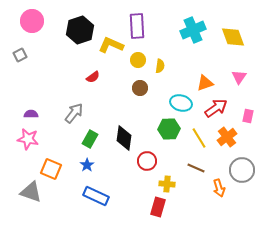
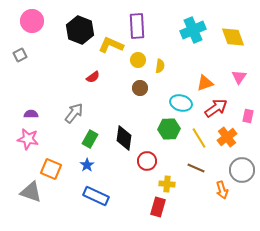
black hexagon: rotated 20 degrees counterclockwise
orange arrow: moved 3 px right, 2 px down
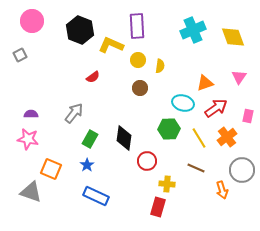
cyan ellipse: moved 2 px right
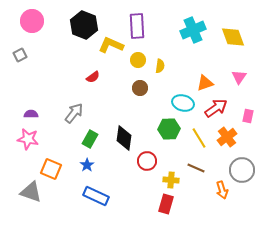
black hexagon: moved 4 px right, 5 px up
yellow cross: moved 4 px right, 4 px up
red rectangle: moved 8 px right, 3 px up
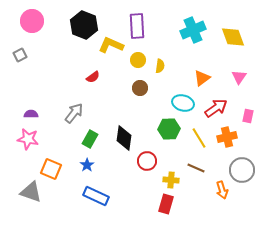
orange triangle: moved 3 px left, 5 px up; rotated 18 degrees counterclockwise
orange cross: rotated 24 degrees clockwise
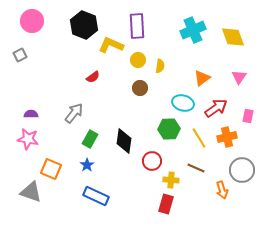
black diamond: moved 3 px down
red circle: moved 5 px right
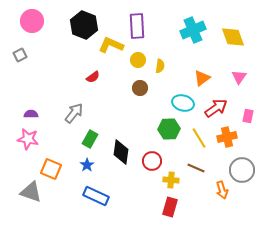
black diamond: moved 3 px left, 11 px down
red rectangle: moved 4 px right, 3 px down
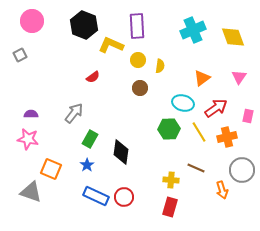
yellow line: moved 6 px up
red circle: moved 28 px left, 36 px down
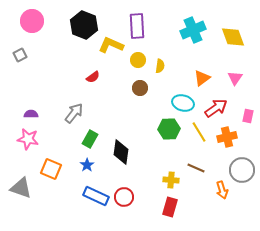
pink triangle: moved 4 px left, 1 px down
gray triangle: moved 10 px left, 4 px up
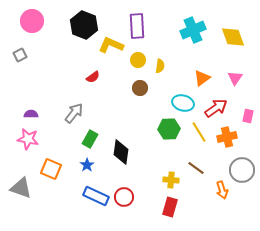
brown line: rotated 12 degrees clockwise
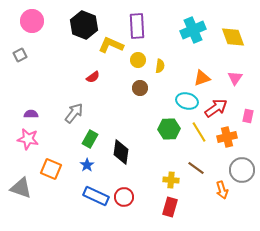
orange triangle: rotated 18 degrees clockwise
cyan ellipse: moved 4 px right, 2 px up
